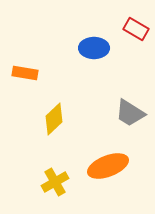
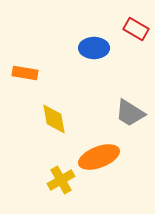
yellow diamond: rotated 56 degrees counterclockwise
orange ellipse: moved 9 px left, 9 px up
yellow cross: moved 6 px right, 2 px up
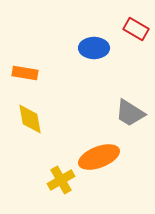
yellow diamond: moved 24 px left
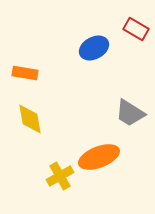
blue ellipse: rotated 28 degrees counterclockwise
yellow cross: moved 1 px left, 4 px up
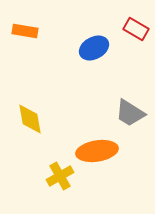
orange rectangle: moved 42 px up
orange ellipse: moved 2 px left, 6 px up; rotated 12 degrees clockwise
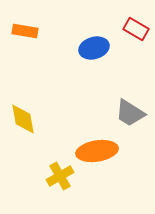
blue ellipse: rotated 12 degrees clockwise
yellow diamond: moved 7 px left
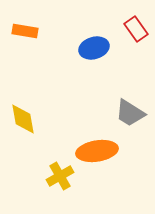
red rectangle: rotated 25 degrees clockwise
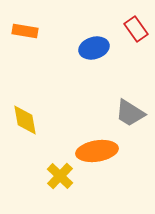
yellow diamond: moved 2 px right, 1 px down
yellow cross: rotated 16 degrees counterclockwise
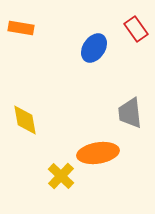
orange rectangle: moved 4 px left, 3 px up
blue ellipse: rotated 40 degrees counterclockwise
gray trapezoid: rotated 52 degrees clockwise
orange ellipse: moved 1 px right, 2 px down
yellow cross: moved 1 px right
